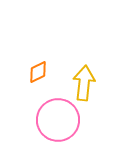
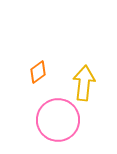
orange diamond: rotated 10 degrees counterclockwise
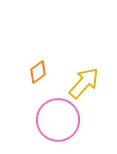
yellow arrow: rotated 36 degrees clockwise
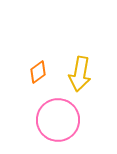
yellow arrow: moved 4 px left, 9 px up; rotated 148 degrees clockwise
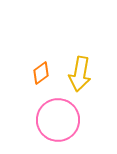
orange diamond: moved 3 px right, 1 px down
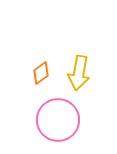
yellow arrow: moved 1 px left, 1 px up
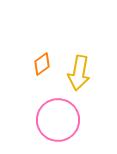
orange diamond: moved 1 px right, 9 px up
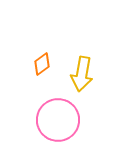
yellow arrow: moved 3 px right, 1 px down
